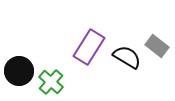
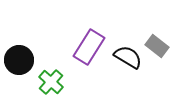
black semicircle: moved 1 px right
black circle: moved 11 px up
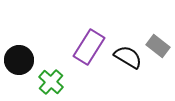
gray rectangle: moved 1 px right
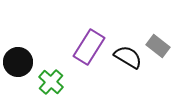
black circle: moved 1 px left, 2 px down
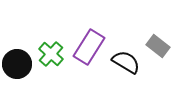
black semicircle: moved 2 px left, 5 px down
black circle: moved 1 px left, 2 px down
green cross: moved 28 px up
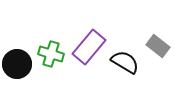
purple rectangle: rotated 8 degrees clockwise
green cross: rotated 25 degrees counterclockwise
black semicircle: moved 1 px left
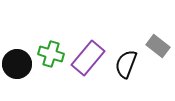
purple rectangle: moved 1 px left, 11 px down
black semicircle: moved 1 px right, 2 px down; rotated 100 degrees counterclockwise
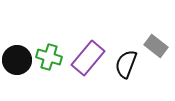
gray rectangle: moved 2 px left
green cross: moved 2 px left, 3 px down
black circle: moved 4 px up
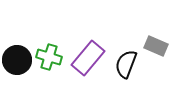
gray rectangle: rotated 15 degrees counterclockwise
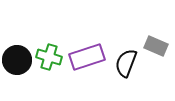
purple rectangle: moved 1 px left, 1 px up; rotated 32 degrees clockwise
black semicircle: moved 1 px up
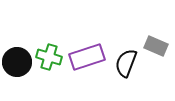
black circle: moved 2 px down
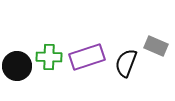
green cross: rotated 15 degrees counterclockwise
black circle: moved 4 px down
